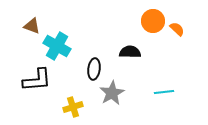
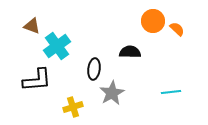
cyan cross: rotated 24 degrees clockwise
cyan line: moved 7 px right
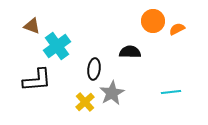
orange semicircle: rotated 70 degrees counterclockwise
yellow cross: moved 12 px right, 5 px up; rotated 24 degrees counterclockwise
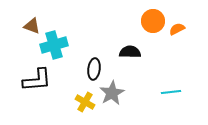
cyan cross: moved 3 px left, 1 px up; rotated 20 degrees clockwise
yellow cross: rotated 18 degrees counterclockwise
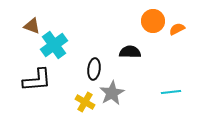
cyan cross: rotated 20 degrees counterclockwise
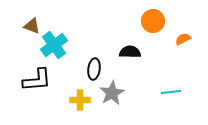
orange semicircle: moved 6 px right, 10 px down
yellow cross: moved 5 px left, 2 px up; rotated 30 degrees counterclockwise
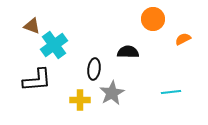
orange circle: moved 2 px up
black semicircle: moved 2 px left
